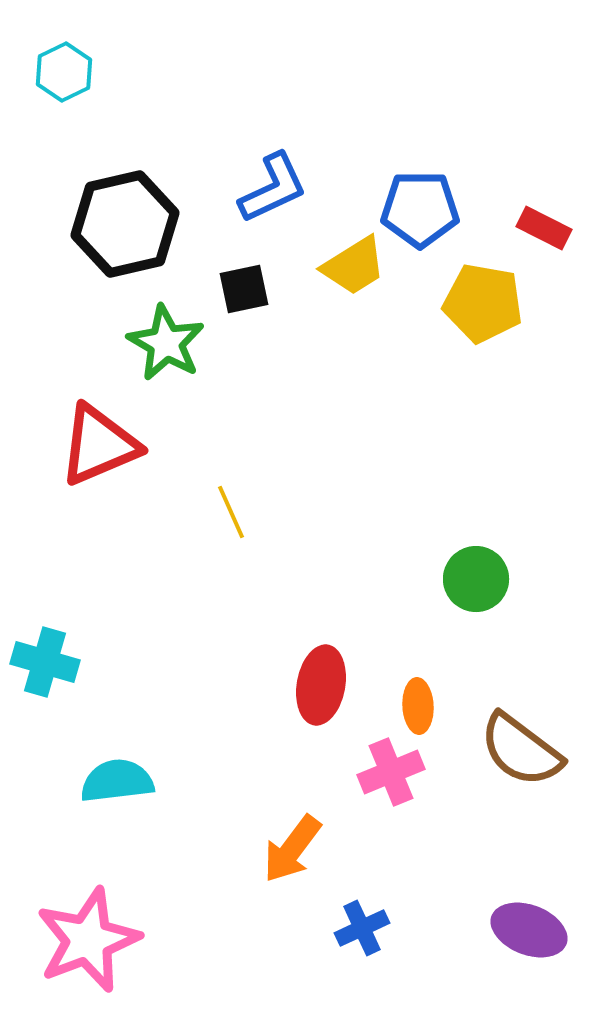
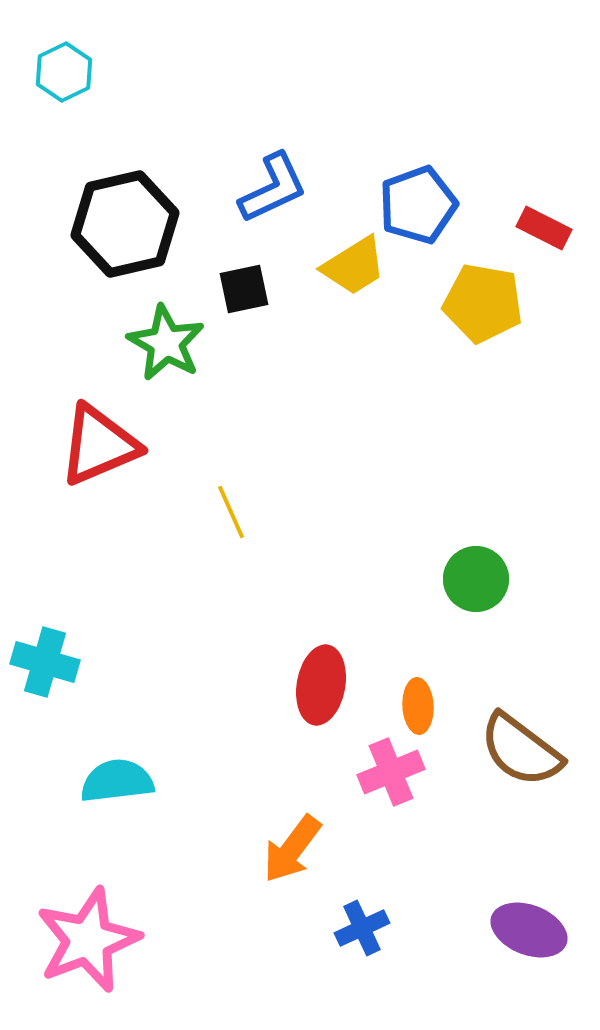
blue pentagon: moved 2 px left, 4 px up; rotated 20 degrees counterclockwise
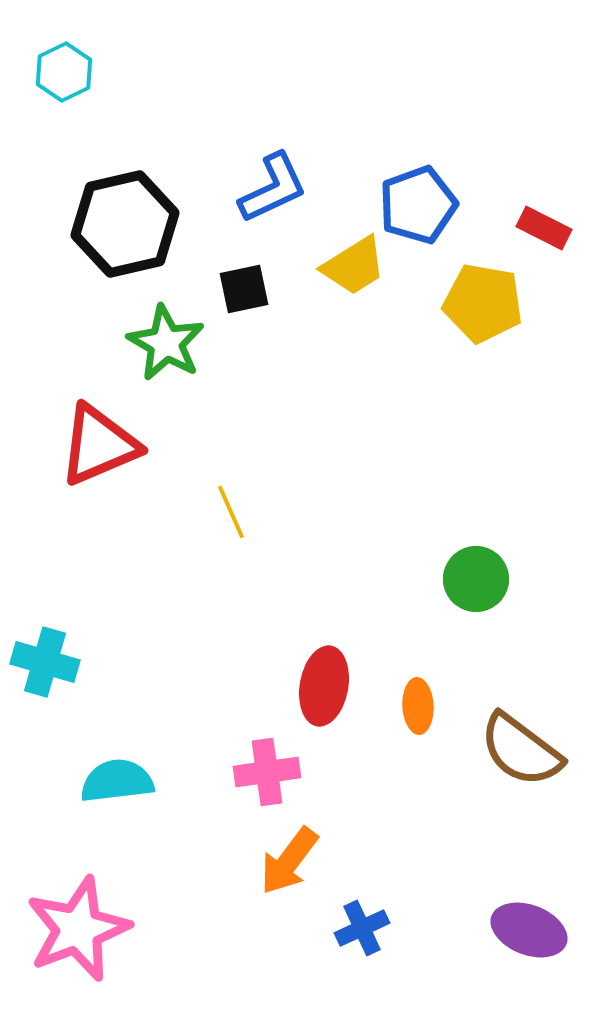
red ellipse: moved 3 px right, 1 px down
pink cross: moved 124 px left; rotated 14 degrees clockwise
orange arrow: moved 3 px left, 12 px down
pink star: moved 10 px left, 11 px up
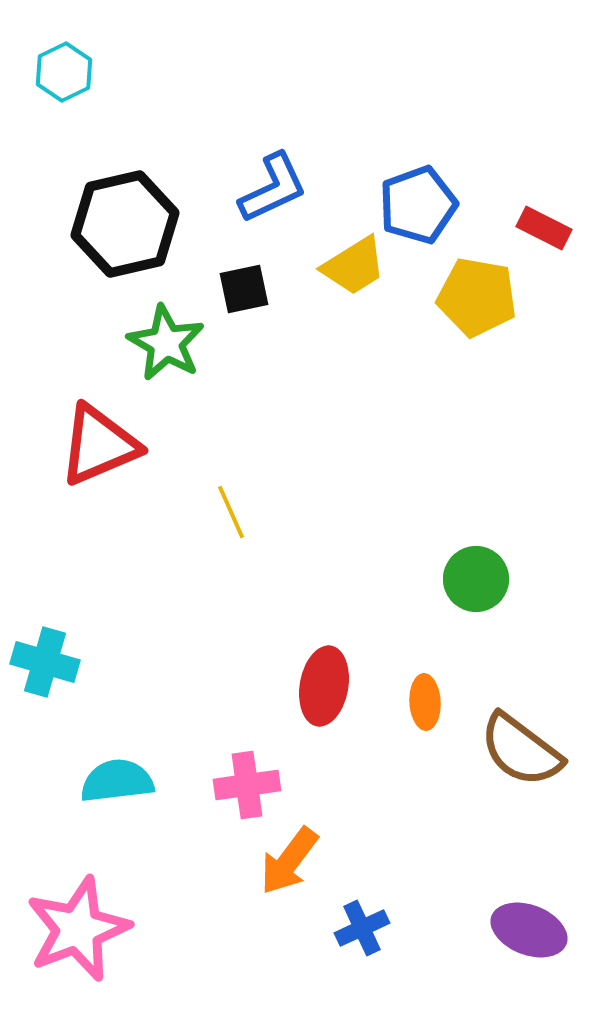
yellow pentagon: moved 6 px left, 6 px up
orange ellipse: moved 7 px right, 4 px up
pink cross: moved 20 px left, 13 px down
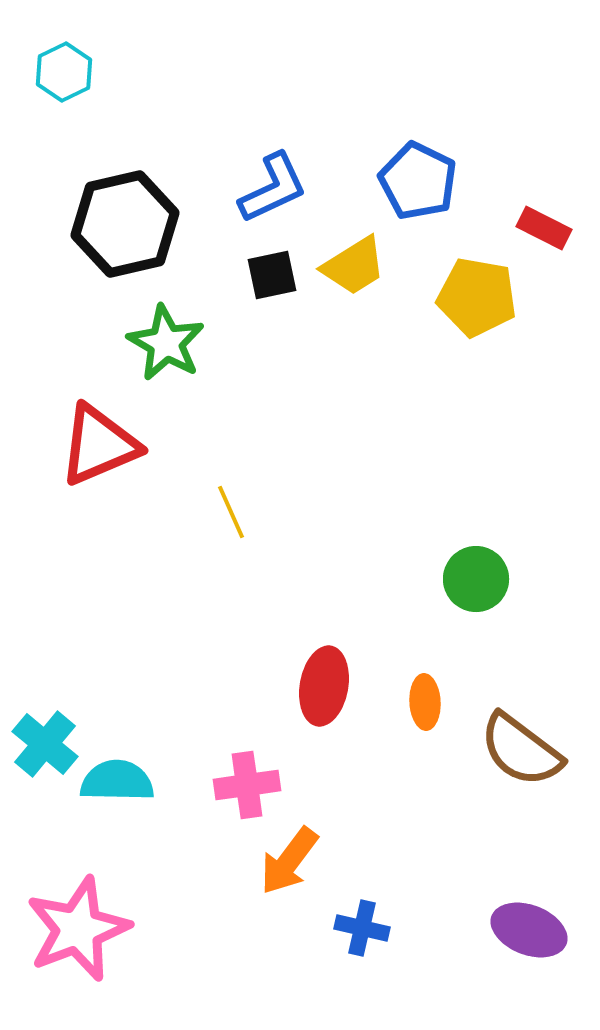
blue pentagon: moved 24 px up; rotated 26 degrees counterclockwise
black square: moved 28 px right, 14 px up
cyan cross: moved 82 px down; rotated 24 degrees clockwise
cyan semicircle: rotated 8 degrees clockwise
blue cross: rotated 38 degrees clockwise
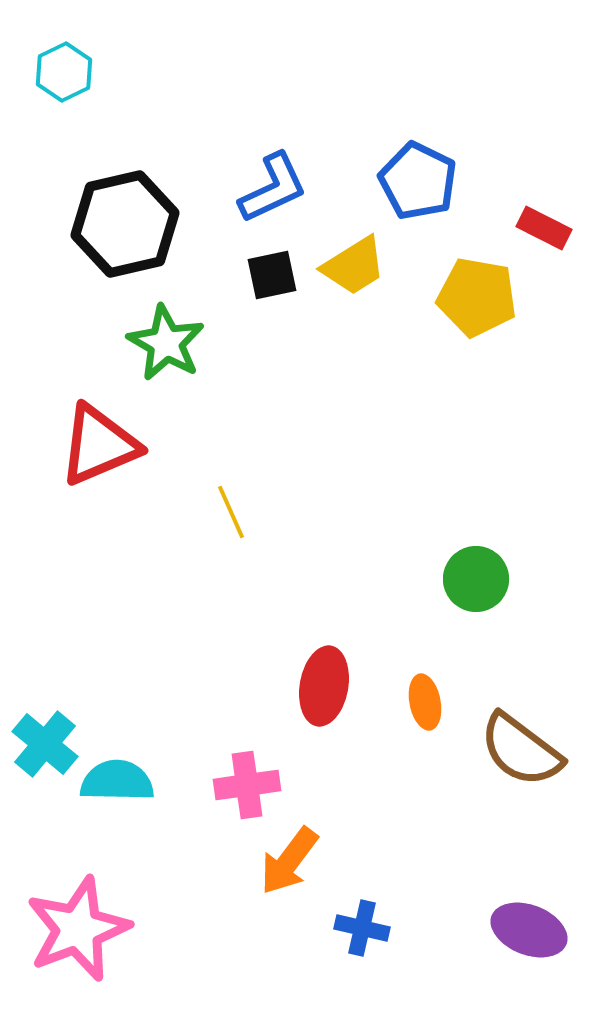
orange ellipse: rotated 8 degrees counterclockwise
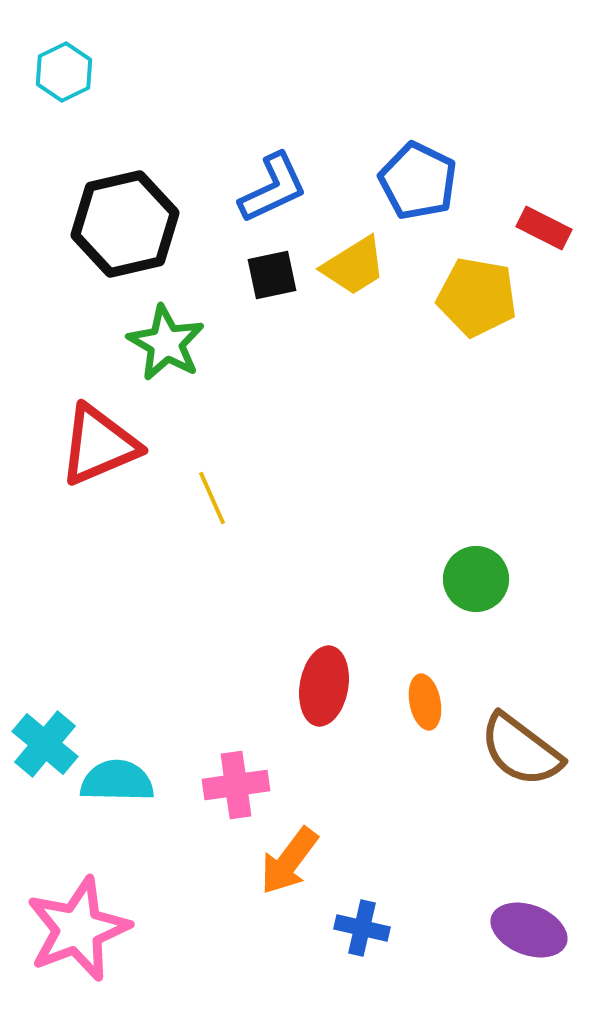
yellow line: moved 19 px left, 14 px up
pink cross: moved 11 px left
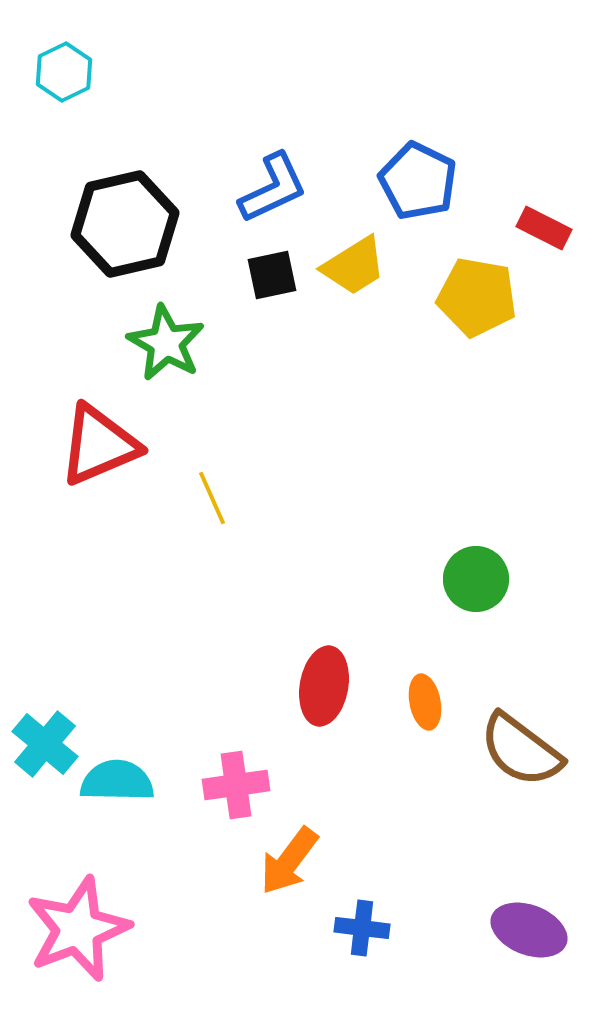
blue cross: rotated 6 degrees counterclockwise
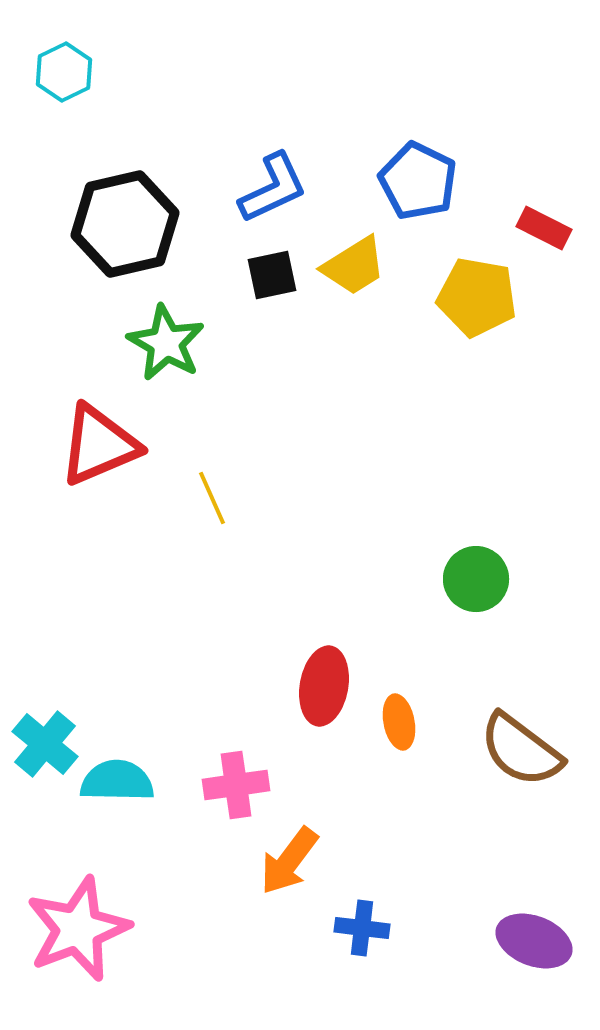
orange ellipse: moved 26 px left, 20 px down
purple ellipse: moved 5 px right, 11 px down
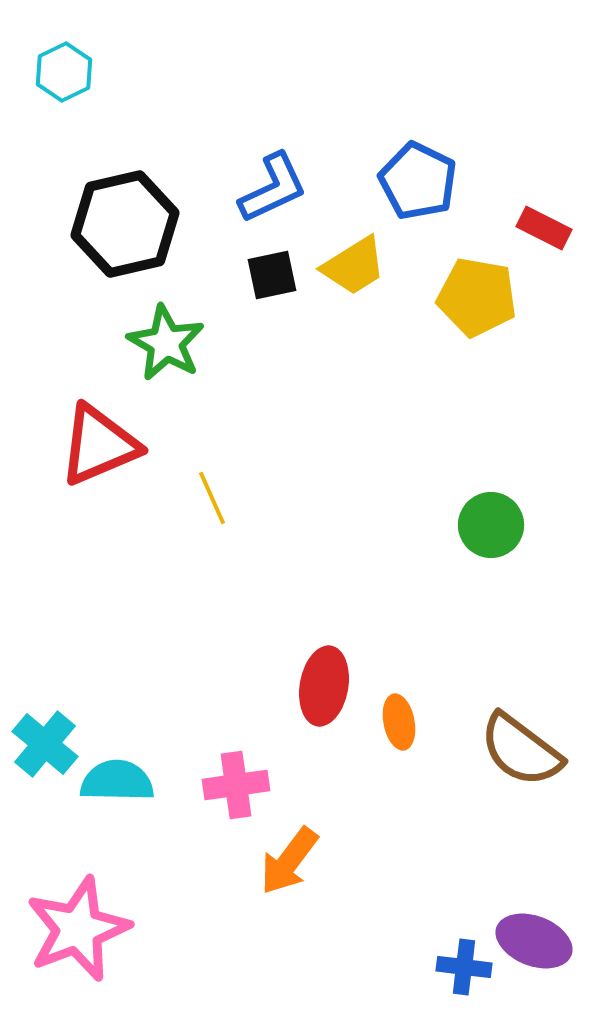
green circle: moved 15 px right, 54 px up
blue cross: moved 102 px right, 39 px down
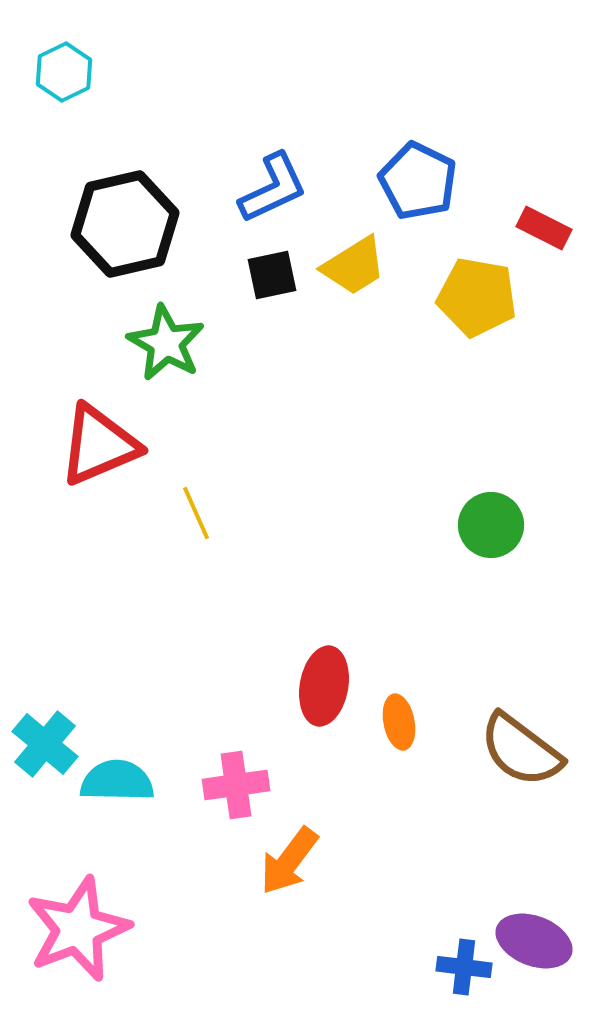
yellow line: moved 16 px left, 15 px down
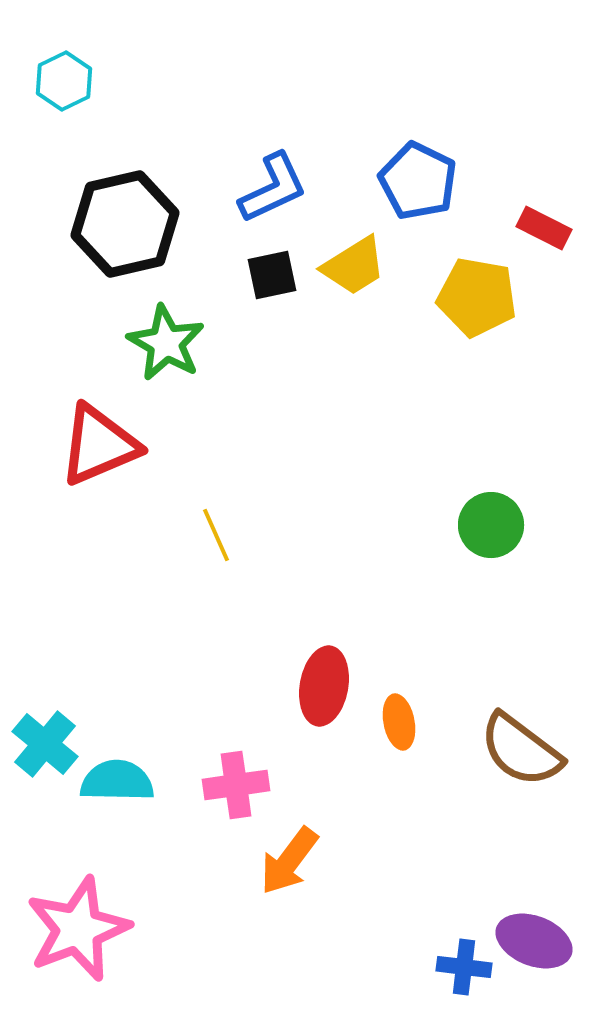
cyan hexagon: moved 9 px down
yellow line: moved 20 px right, 22 px down
